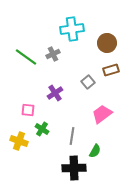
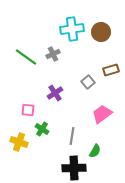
brown circle: moved 6 px left, 11 px up
yellow cross: moved 1 px down
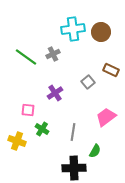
cyan cross: moved 1 px right
brown rectangle: rotated 42 degrees clockwise
pink trapezoid: moved 4 px right, 3 px down
gray line: moved 1 px right, 4 px up
yellow cross: moved 2 px left, 1 px up
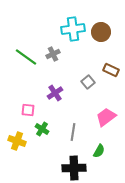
green semicircle: moved 4 px right
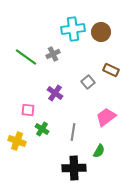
purple cross: rotated 21 degrees counterclockwise
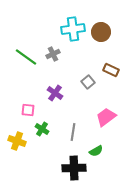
green semicircle: moved 3 px left; rotated 32 degrees clockwise
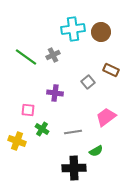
gray cross: moved 1 px down
purple cross: rotated 28 degrees counterclockwise
gray line: rotated 72 degrees clockwise
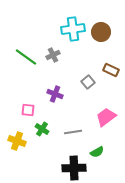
purple cross: moved 1 px down; rotated 14 degrees clockwise
green semicircle: moved 1 px right, 1 px down
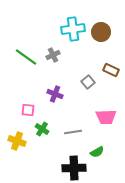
pink trapezoid: rotated 145 degrees counterclockwise
